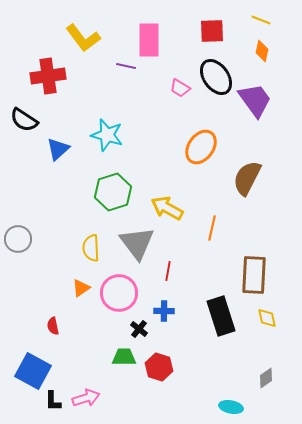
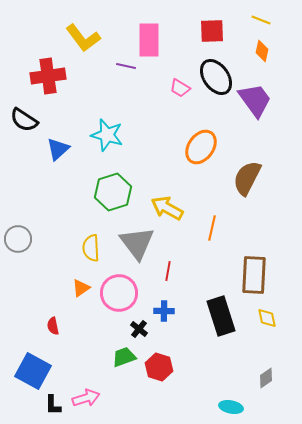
green trapezoid: rotated 20 degrees counterclockwise
black L-shape: moved 4 px down
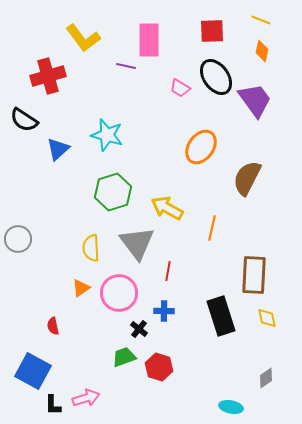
red cross: rotated 8 degrees counterclockwise
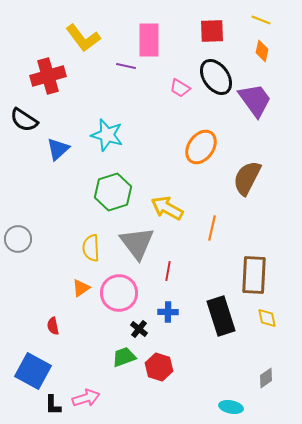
blue cross: moved 4 px right, 1 px down
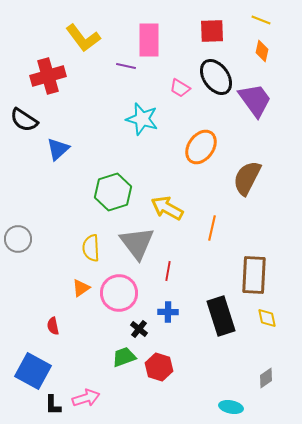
cyan star: moved 35 px right, 16 px up
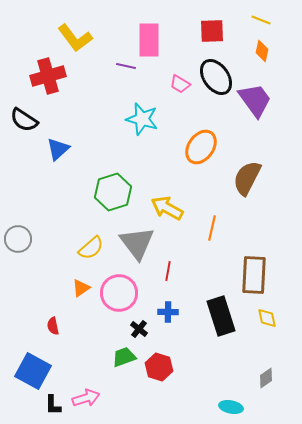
yellow L-shape: moved 8 px left
pink trapezoid: moved 4 px up
yellow semicircle: rotated 128 degrees counterclockwise
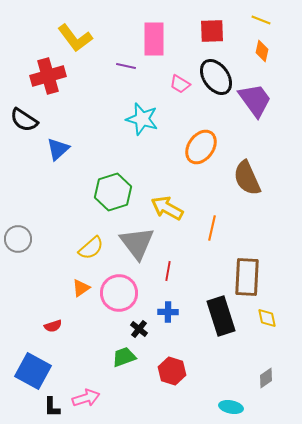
pink rectangle: moved 5 px right, 1 px up
brown semicircle: rotated 51 degrees counterclockwise
brown rectangle: moved 7 px left, 2 px down
red semicircle: rotated 96 degrees counterclockwise
red hexagon: moved 13 px right, 4 px down
black L-shape: moved 1 px left, 2 px down
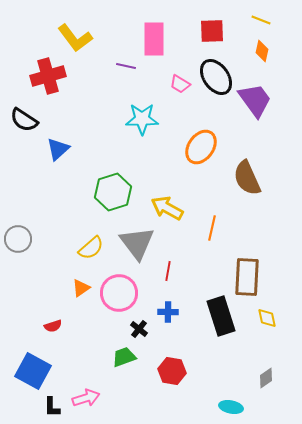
cyan star: rotated 16 degrees counterclockwise
red hexagon: rotated 8 degrees counterclockwise
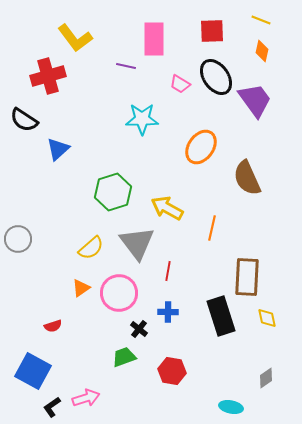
black L-shape: rotated 55 degrees clockwise
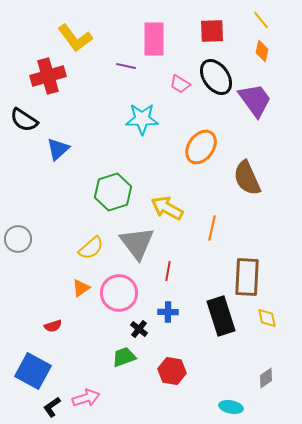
yellow line: rotated 30 degrees clockwise
